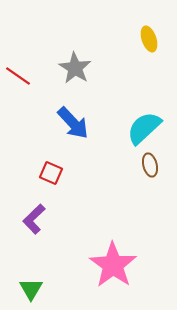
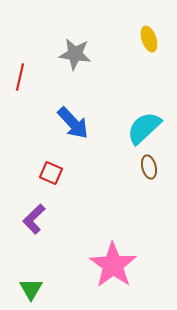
gray star: moved 14 px up; rotated 24 degrees counterclockwise
red line: moved 2 px right, 1 px down; rotated 68 degrees clockwise
brown ellipse: moved 1 px left, 2 px down
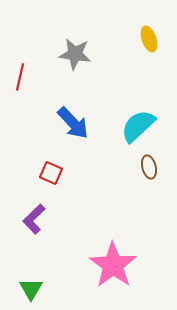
cyan semicircle: moved 6 px left, 2 px up
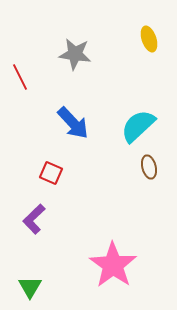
red line: rotated 40 degrees counterclockwise
green triangle: moved 1 px left, 2 px up
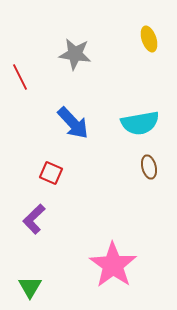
cyan semicircle: moved 2 px right, 3 px up; rotated 147 degrees counterclockwise
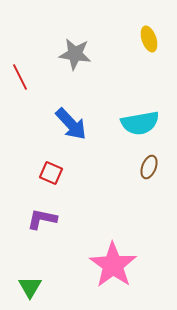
blue arrow: moved 2 px left, 1 px down
brown ellipse: rotated 35 degrees clockwise
purple L-shape: moved 8 px right; rotated 56 degrees clockwise
